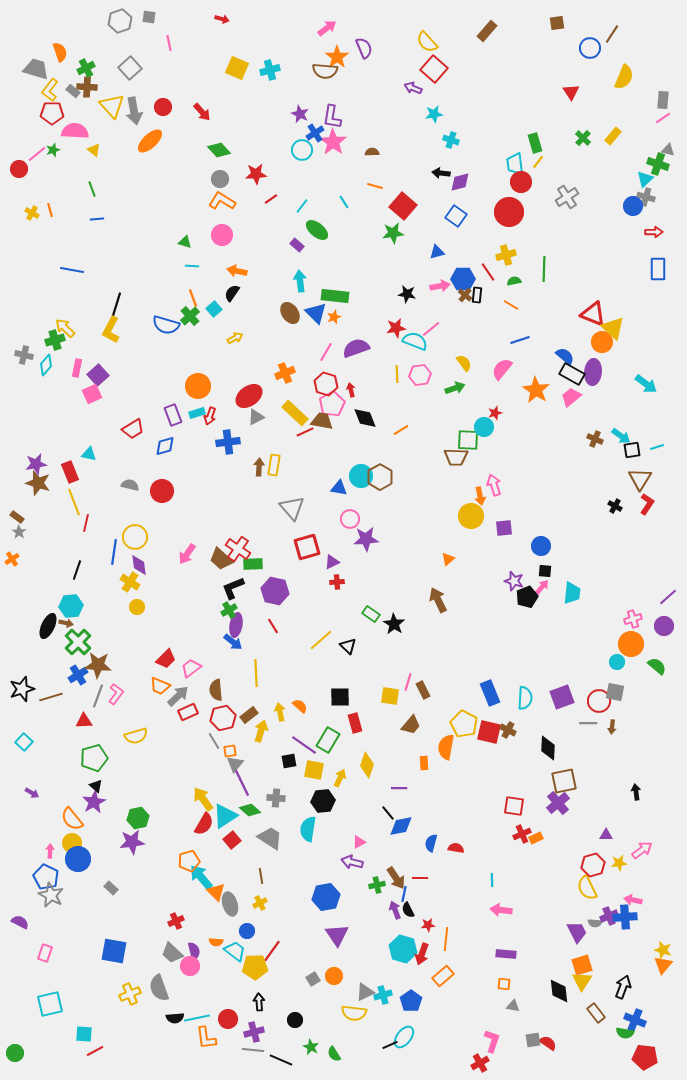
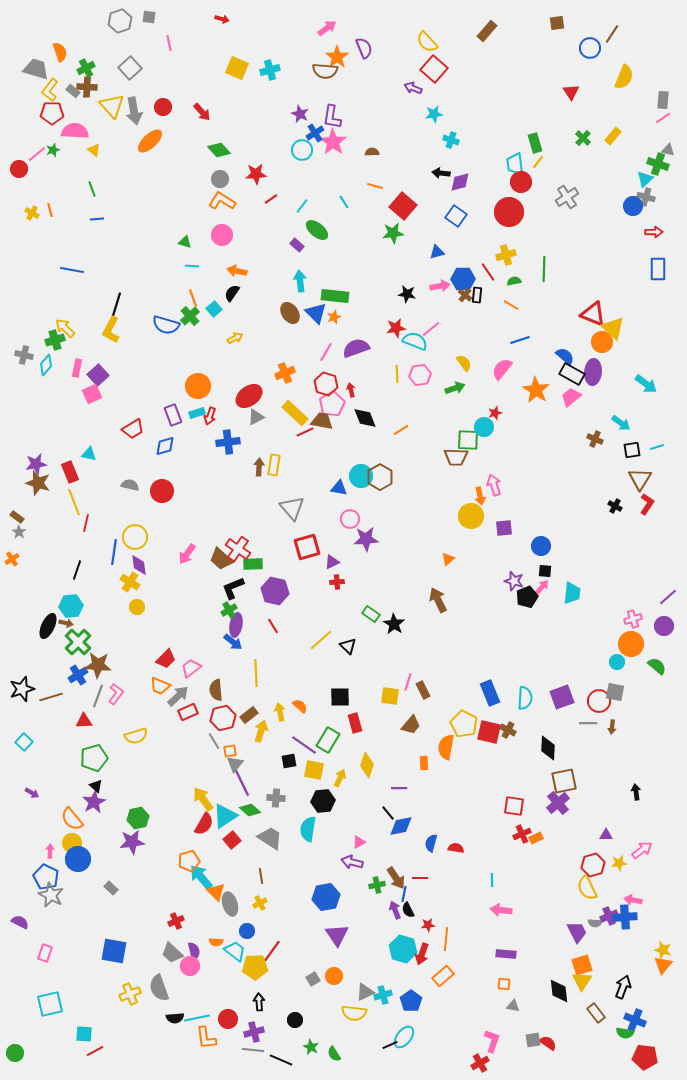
cyan arrow at (621, 436): moved 13 px up
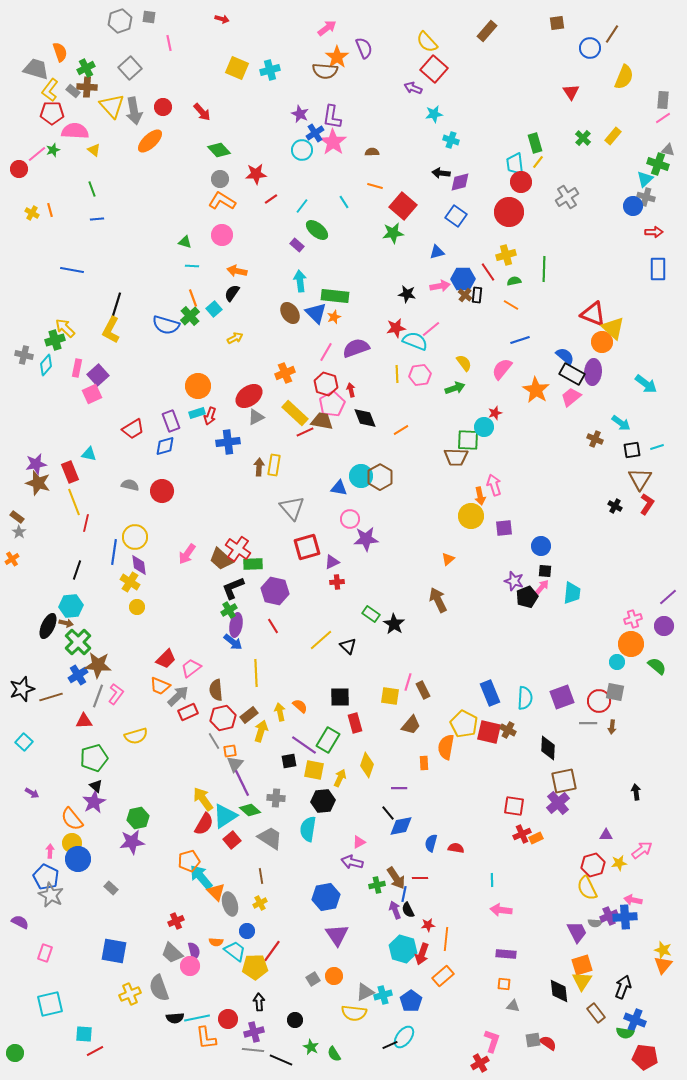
purple rectangle at (173, 415): moved 2 px left, 6 px down
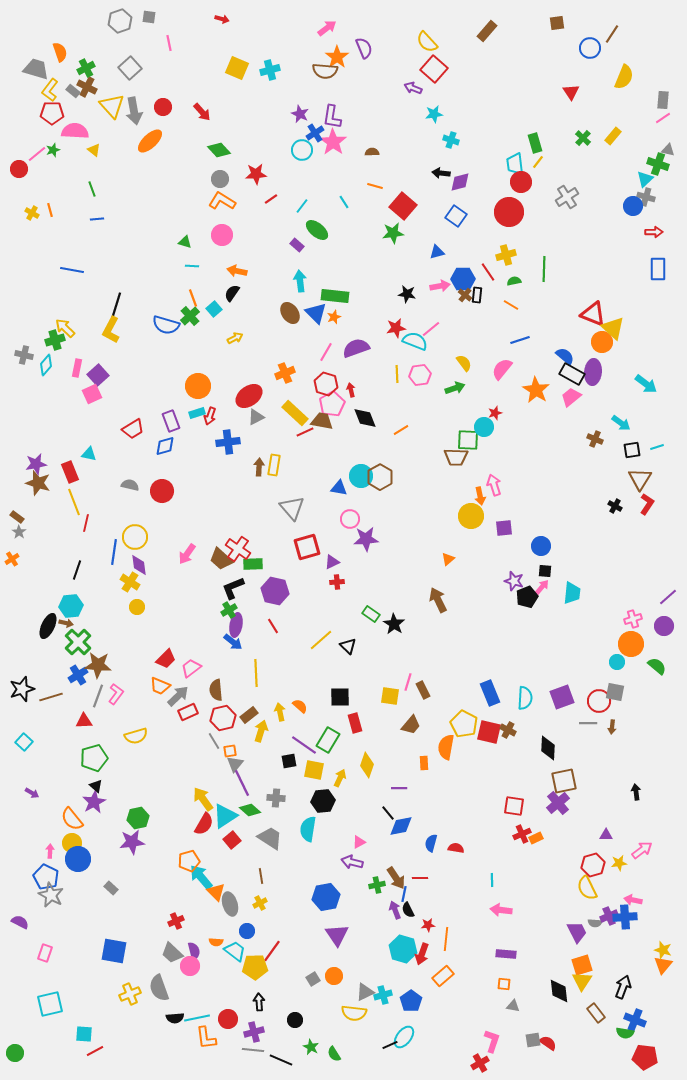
brown cross at (87, 87): rotated 24 degrees clockwise
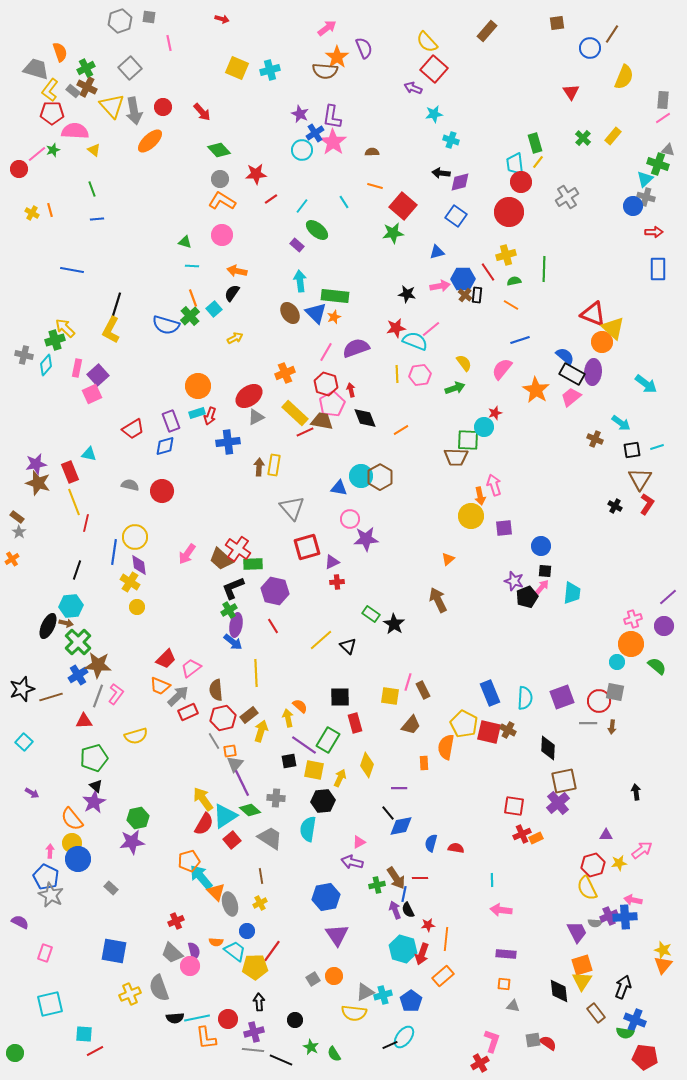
yellow arrow at (280, 712): moved 8 px right, 6 px down
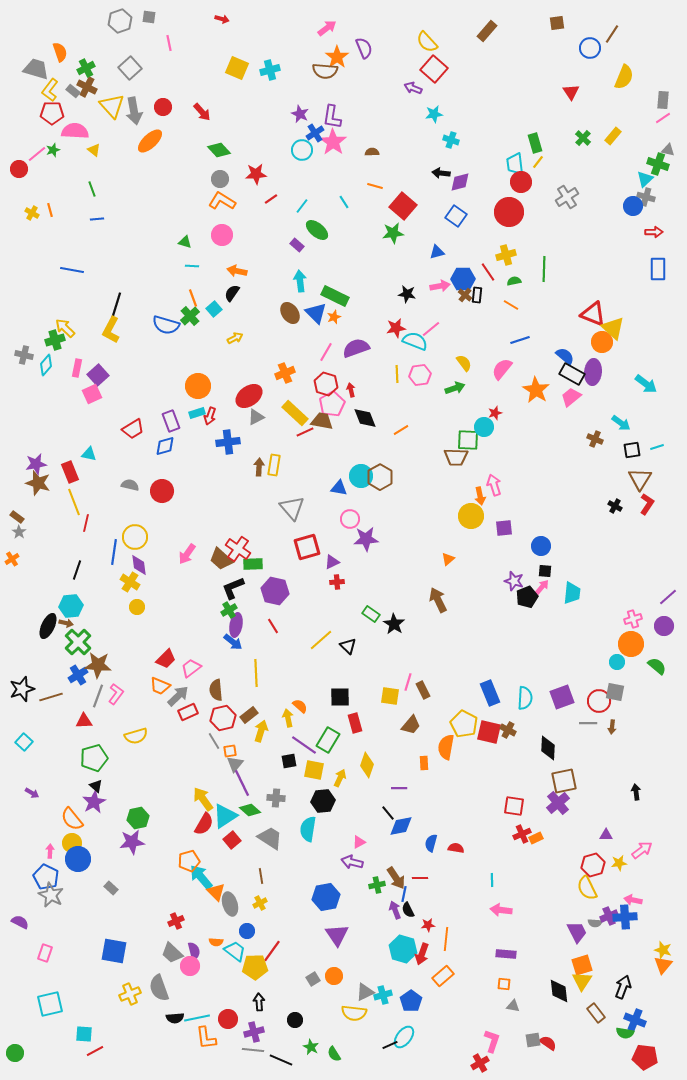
green rectangle at (335, 296): rotated 20 degrees clockwise
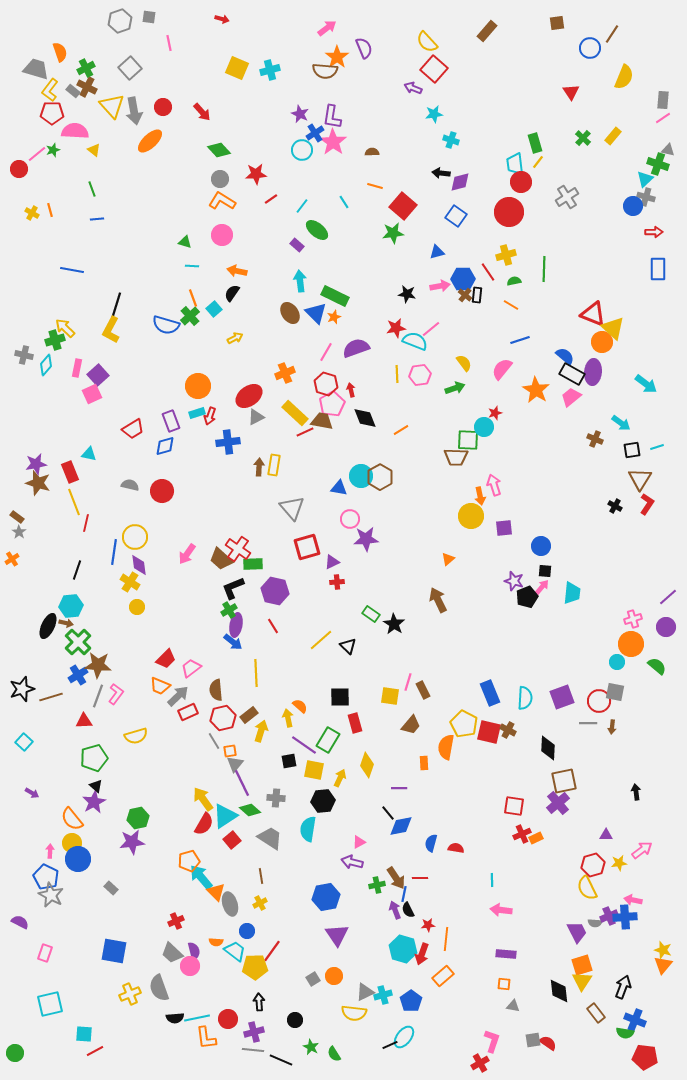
purple circle at (664, 626): moved 2 px right, 1 px down
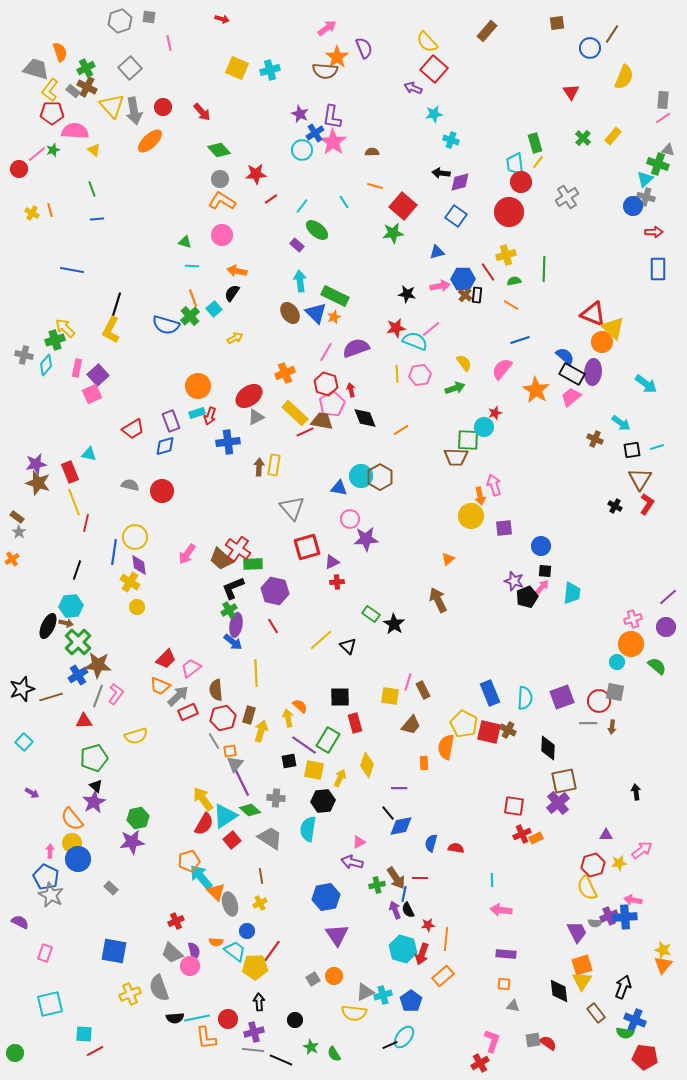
brown rectangle at (249, 715): rotated 36 degrees counterclockwise
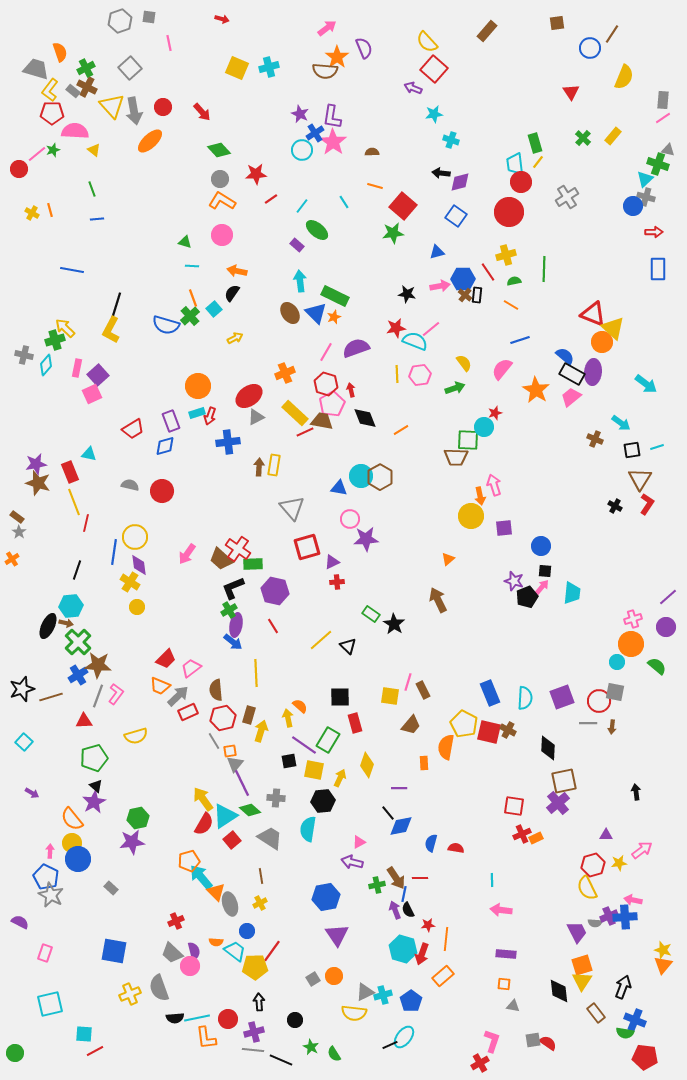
cyan cross at (270, 70): moved 1 px left, 3 px up
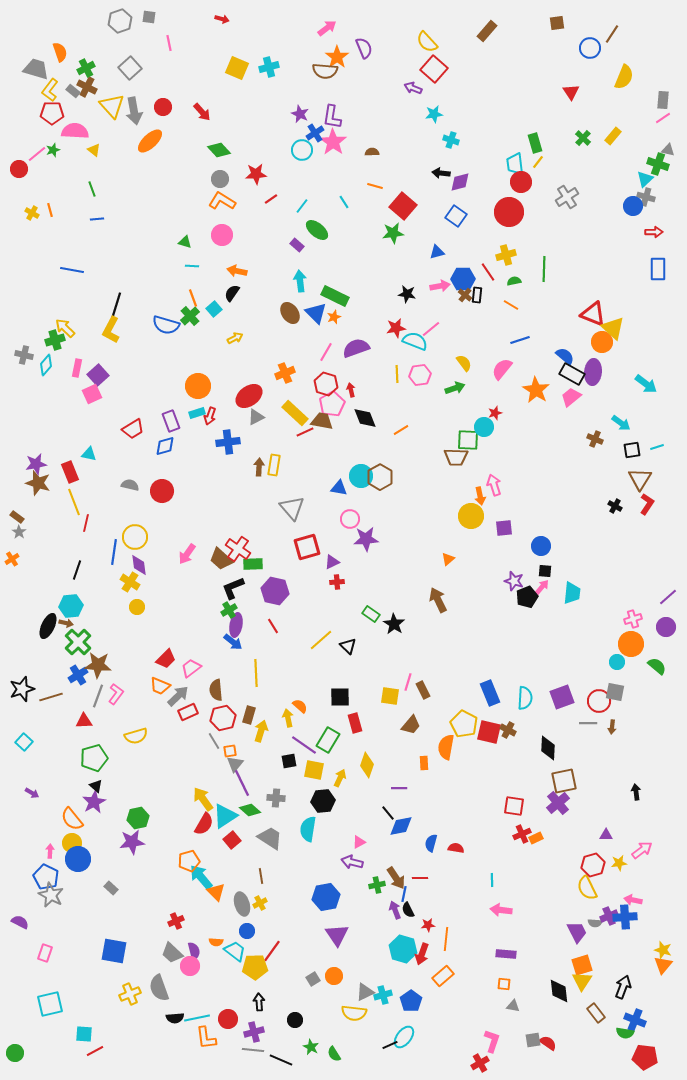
gray ellipse at (230, 904): moved 12 px right
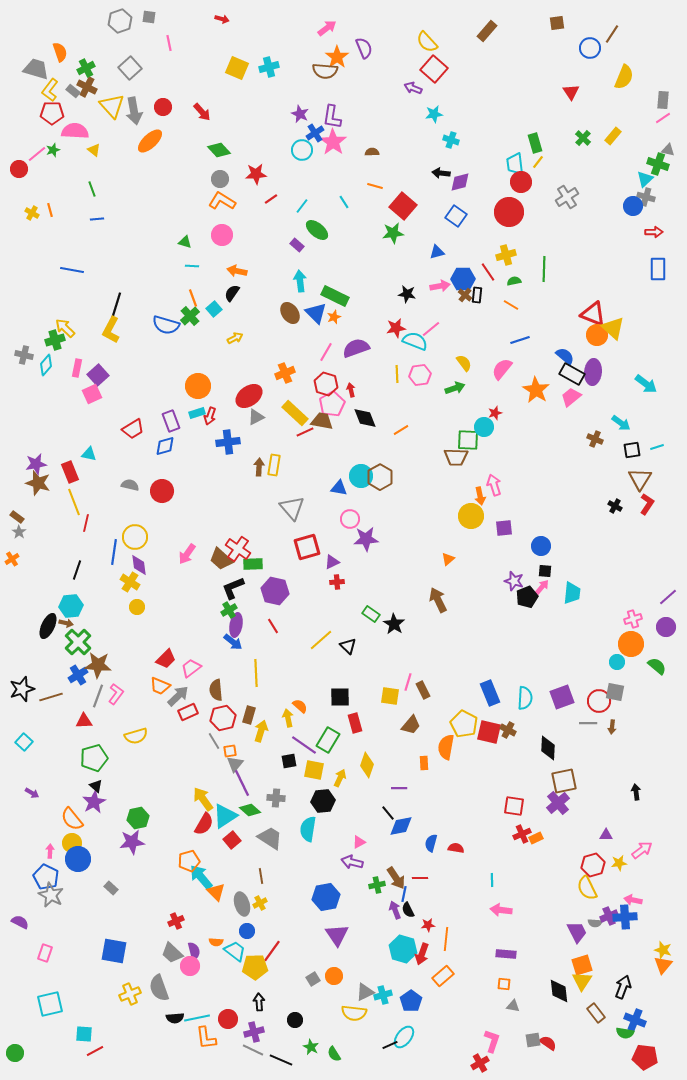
orange circle at (602, 342): moved 5 px left, 7 px up
gray line at (253, 1050): rotated 20 degrees clockwise
